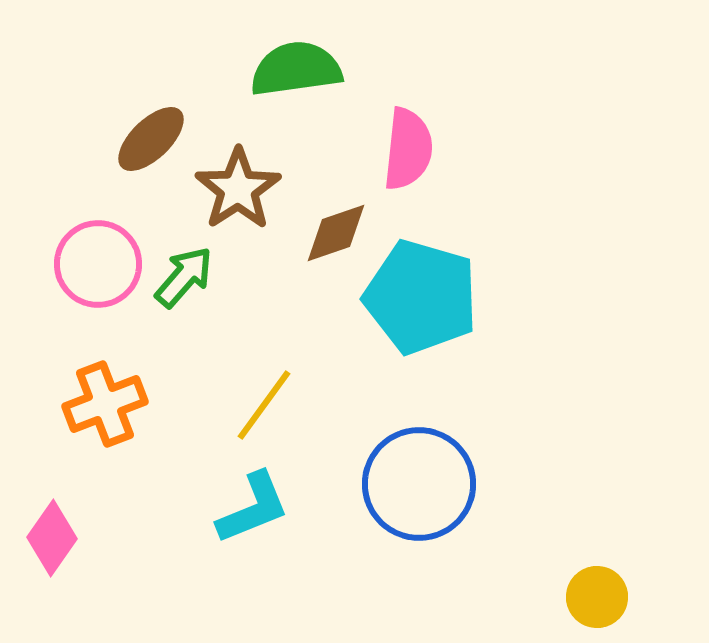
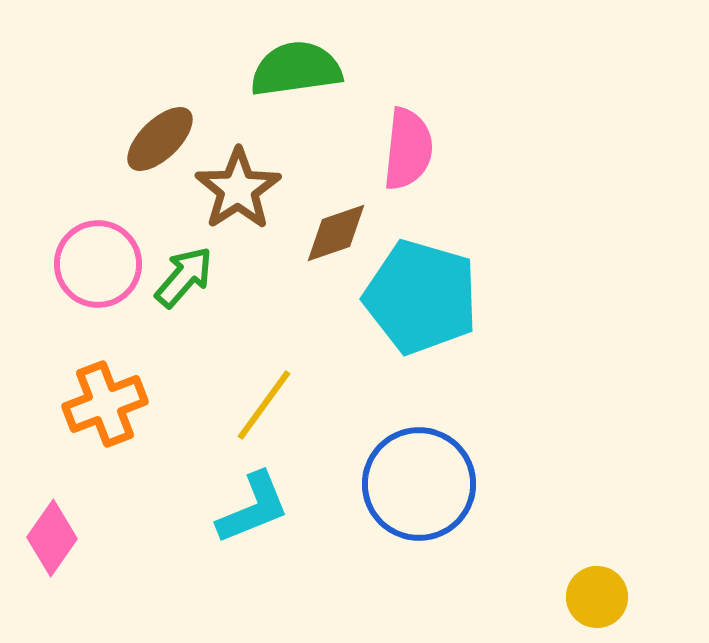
brown ellipse: moved 9 px right
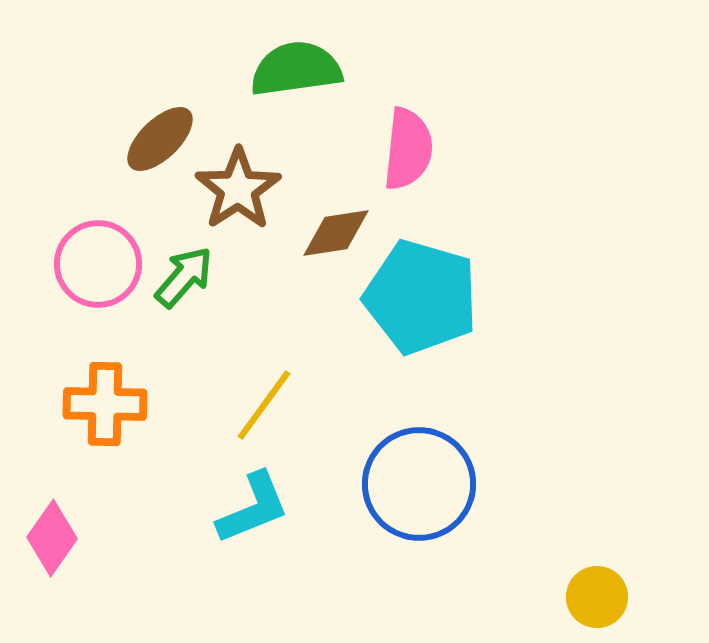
brown diamond: rotated 10 degrees clockwise
orange cross: rotated 22 degrees clockwise
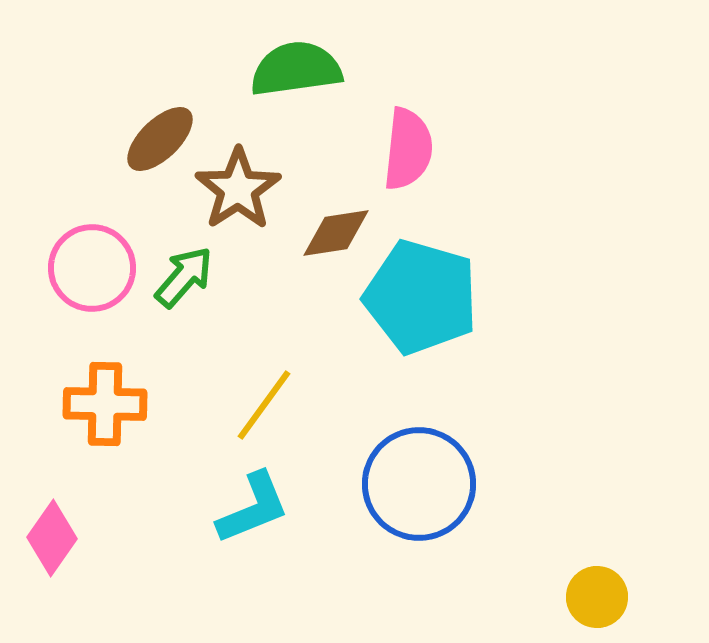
pink circle: moved 6 px left, 4 px down
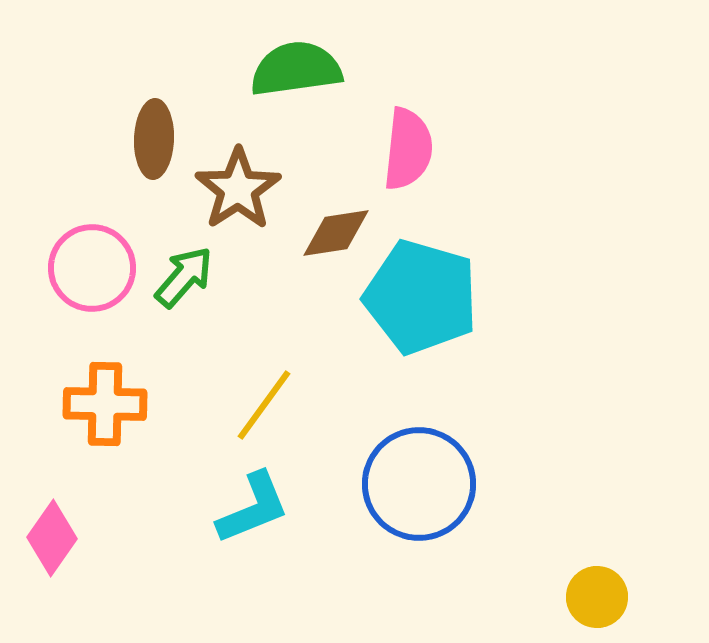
brown ellipse: moved 6 px left; rotated 44 degrees counterclockwise
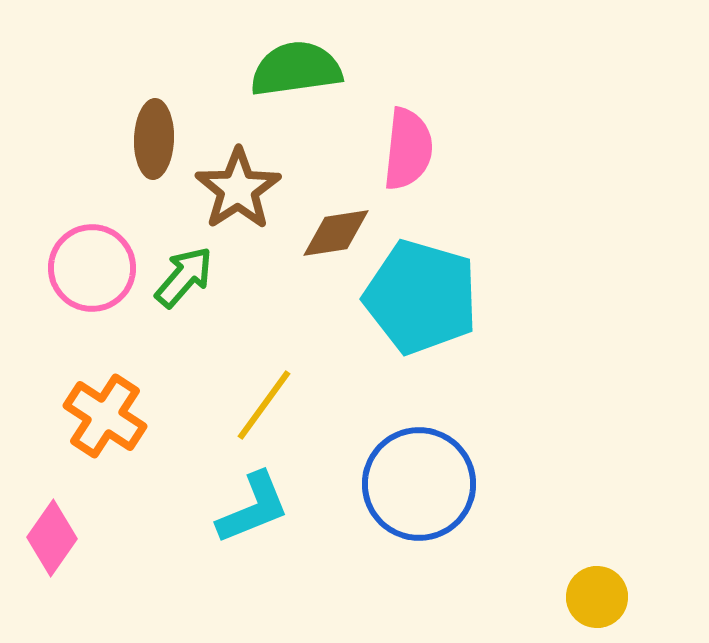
orange cross: moved 12 px down; rotated 32 degrees clockwise
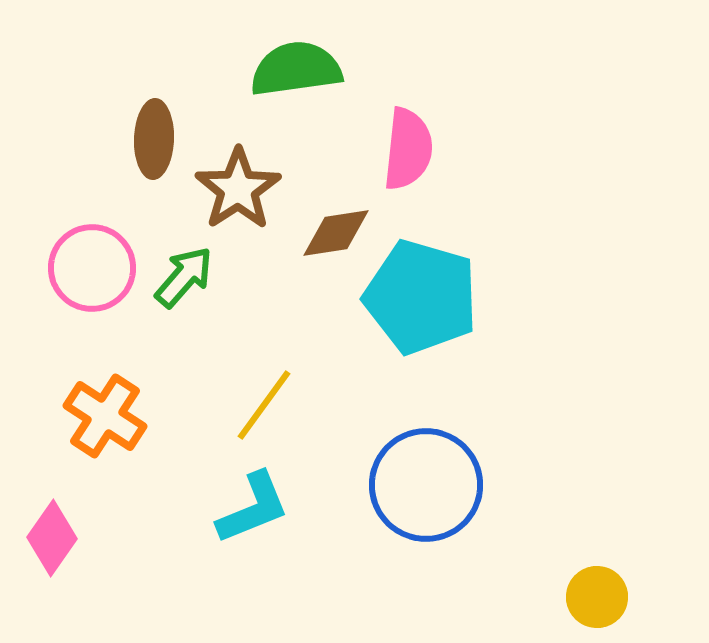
blue circle: moved 7 px right, 1 px down
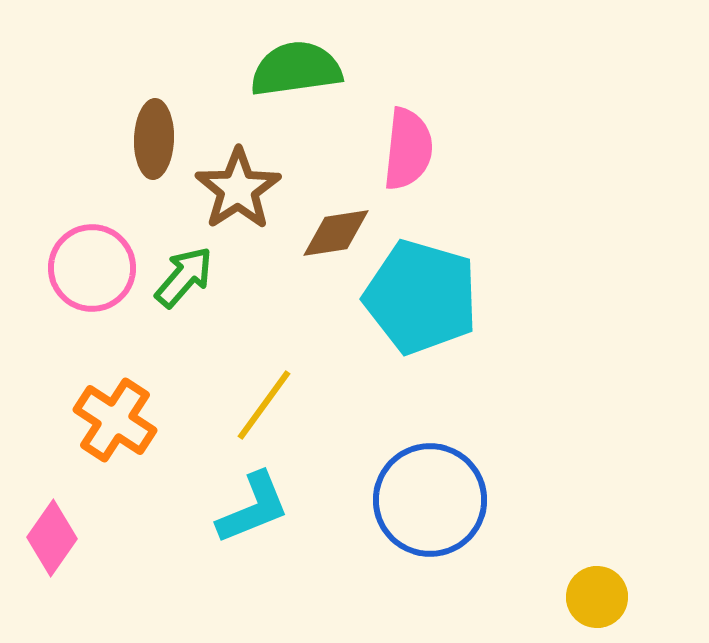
orange cross: moved 10 px right, 4 px down
blue circle: moved 4 px right, 15 px down
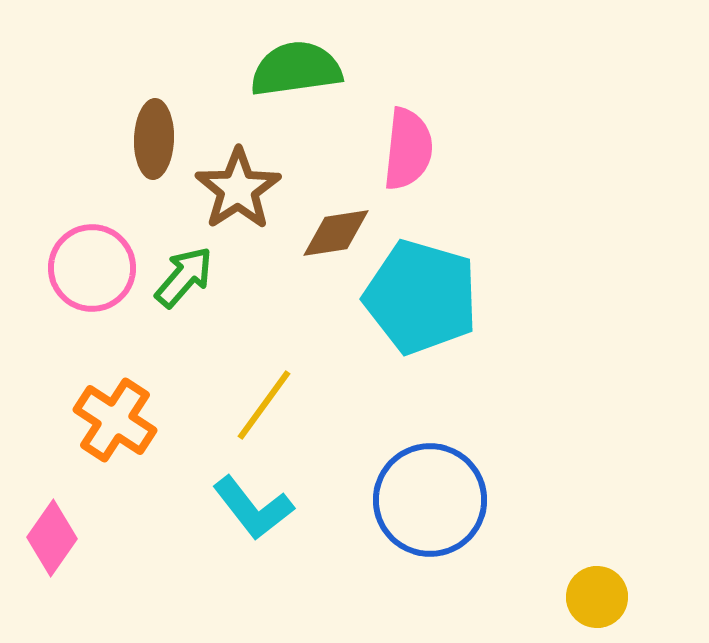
cyan L-shape: rotated 74 degrees clockwise
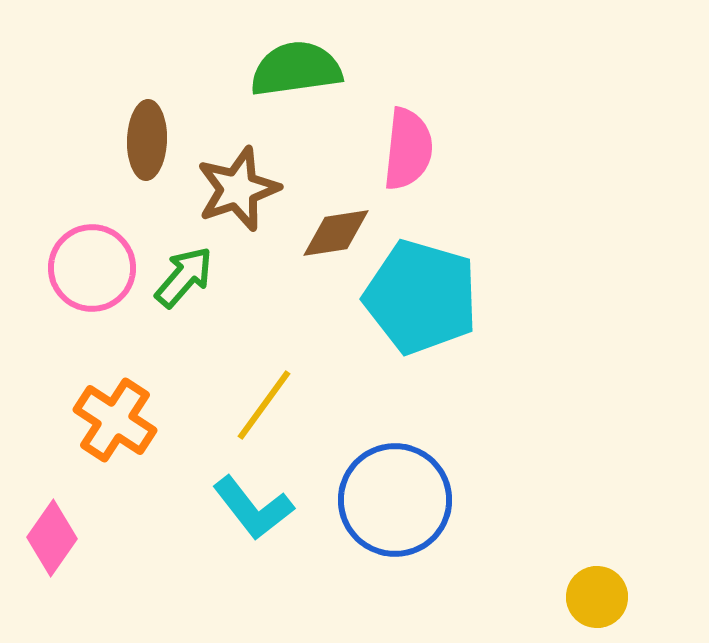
brown ellipse: moved 7 px left, 1 px down
brown star: rotated 14 degrees clockwise
blue circle: moved 35 px left
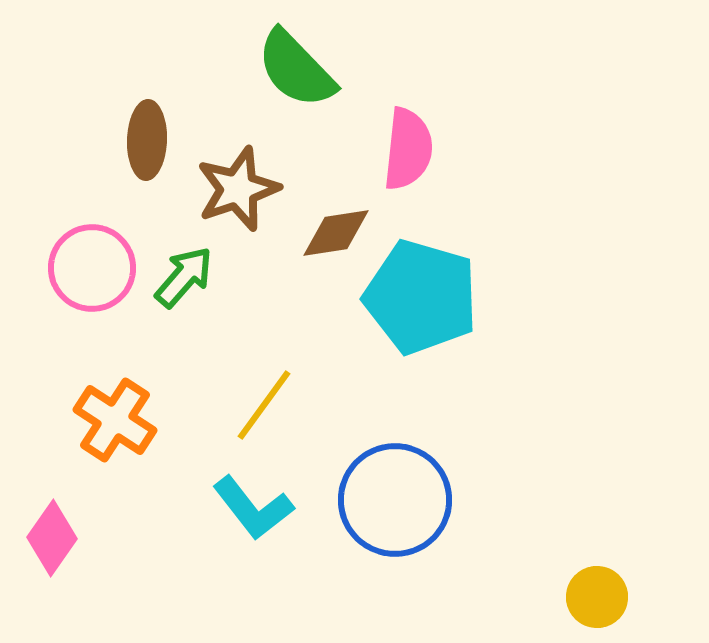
green semicircle: rotated 126 degrees counterclockwise
